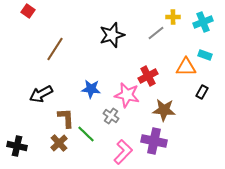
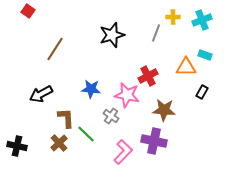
cyan cross: moved 1 px left, 2 px up
gray line: rotated 30 degrees counterclockwise
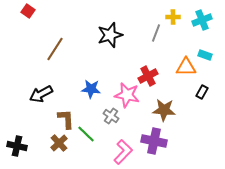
black star: moved 2 px left
brown L-shape: moved 1 px down
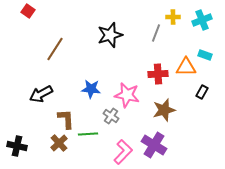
red cross: moved 10 px right, 2 px up; rotated 24 degrees clockwise
brown star: rotated 20 degrees counterclockwise
green line: moved 2 px right; rotated 48 degrees counterclockwise
purple cross: moved 4 px down; rotated 20 degrees clockwise
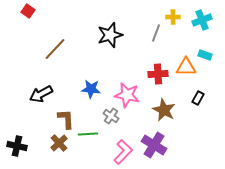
brown line: rotated 10 degrees clockwise
black rectangle: moved 4 px left, 6 px down
brown star: rotated 30 degrees counterclockwise
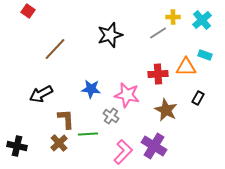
cyan cross: rotated 18 degrees counterclockwise
gray line: moved 2 px right; rotated 36 degrees clockwise
brown star: moved 2 px right
purple cross: moved 1 px down
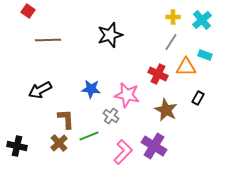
gray line: moved 13 px right, 9 px down; rotated 24 degrees counterclockwise
brown line: moved 7 px left, 9 px up; rotated 45 degrees clockwise
red cross: rotated 30 degrees clockwise
black arrow: moved 1 px left, 4 px up
green line: moved 1 px right, 2 px down; rotated 18 degrees counterclockwise
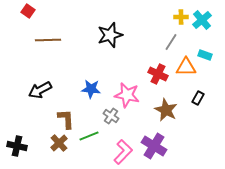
yellow cross: moved 8 px right
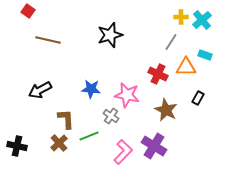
brown line: rotated 15 degrees clockwise
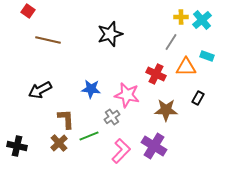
black star: moved 1 px up
cyan rectangle: moved 2 px right, 1 px down
red cross: moved 2 px left
brown star: rotated 25 degrees counterclockwise
gray cross: moved 1 px right, 1 px down; rotated 21 degrees clockwise
pink L-shape: moved 2 px left, 1 px up
